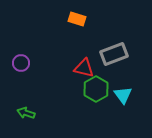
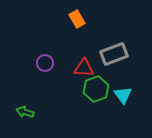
orange rectangle: rotated 42 degrees clockwise
purple circle: moved 24 px right
red triangle: rotated 10 degrees counterclockwise
green hexagon: rotated 10 degrees clockwise
green arrow: moved 1 px left, 1 px up
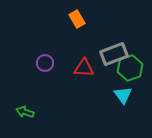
green hexagon: moved 34 px right, 21 px up
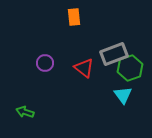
orange rectangle: moved 3 px left, 2 px up; rotated 24 degrees clockwise
red triangle: rotated 35 degrees clockwise
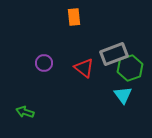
purple circle: moved 1 px left
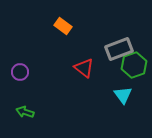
orange rectangle: moved 11 px left, 9 px down; rotated 48 degrees counterclockwise
gray rectangle: moved 5 px right, 5 px up
purple circle: moved 24 px left, 9 px down
green hexagon: moved 4 px right, 3 px up
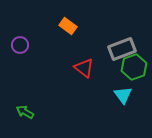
orange rectangle: moved 5 px right
gray rectangle: moved 3 px right
green hexagon: moved 2 px down
purple circle: moved 27 px up
green arrow: rotated 12 degrees clockwise
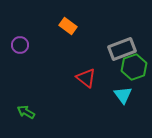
red triangle: moved 2 px right, 10 px down
green arrow: moved 1 px right
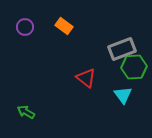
orange rectangle: moved 4 px left
purple circle: moved 5 px right, 18 px up
green hexagon: rotated 15 degrees clockwise
